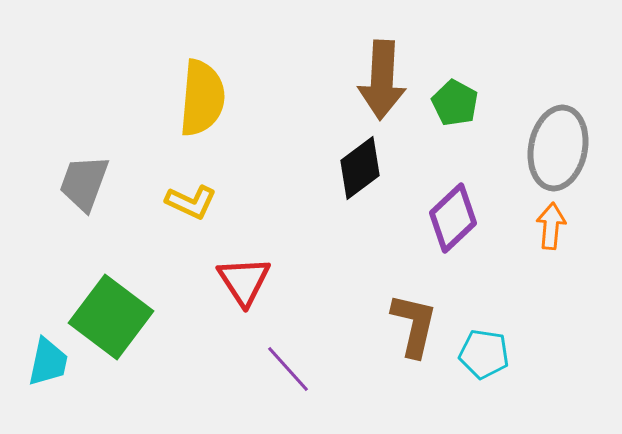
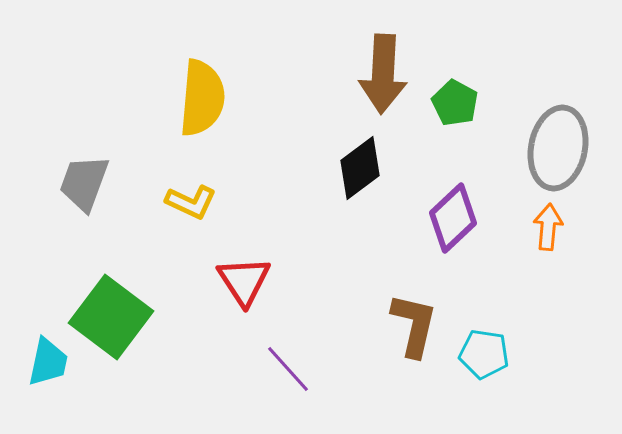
brown arrow: moved 1 px right, 6 px up
orange arrow: moved 3 px left, 1 px down
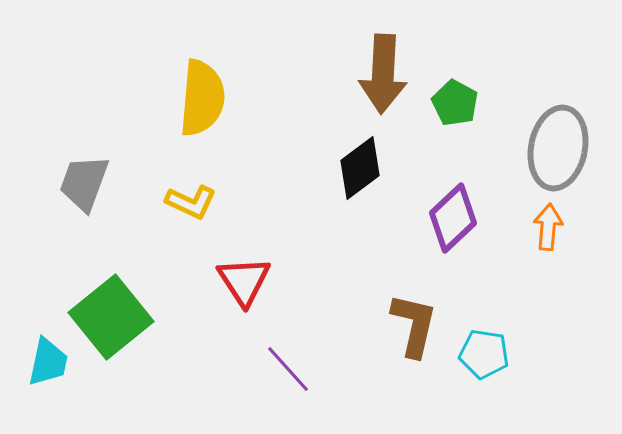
green square: rotated 14 degrees clockwise
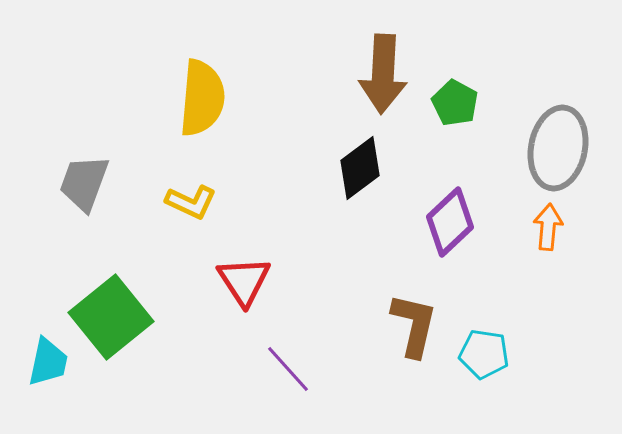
purple diamond: moved 3 px left, 4 px down
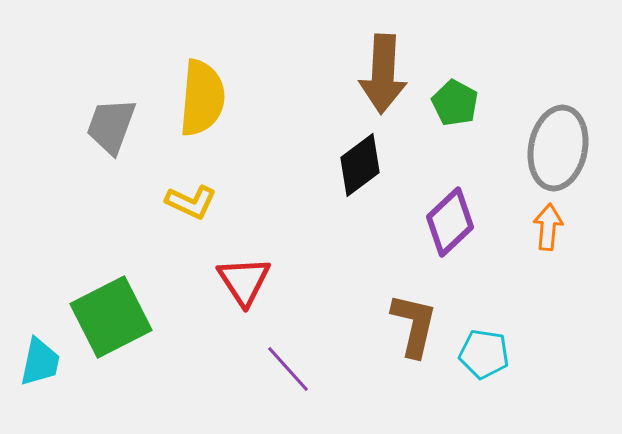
black diamond: moved 3 px up
gray trapezoid: moved 27 px right, 57 px up
green square: rotated 12 degrees clockwise
cyan trapezoid: moved 8 px left
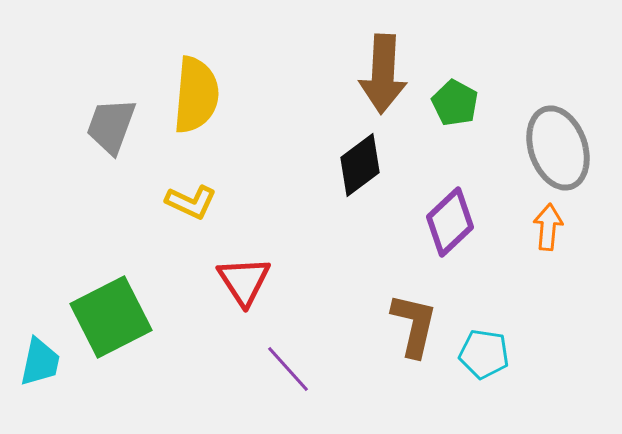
yellow semicircle: moved 6 px left, 3 px up
gray ellipse: rotated 30 degrees counterclockwise
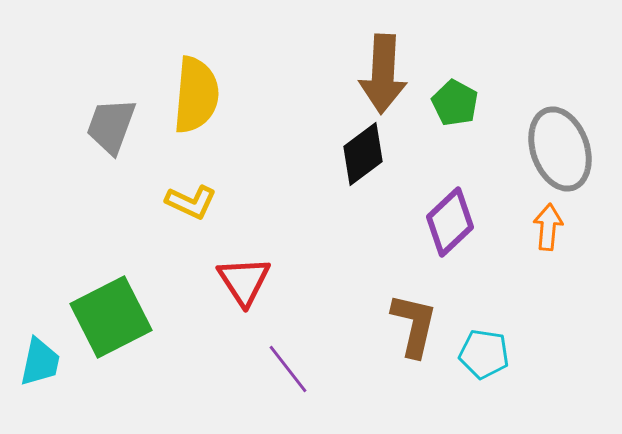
gray ellipse: moved 2 px right, 1 px down
black diamond: moved 3 px right, 11 px up
purple line: rotated 4 degrees clockwise
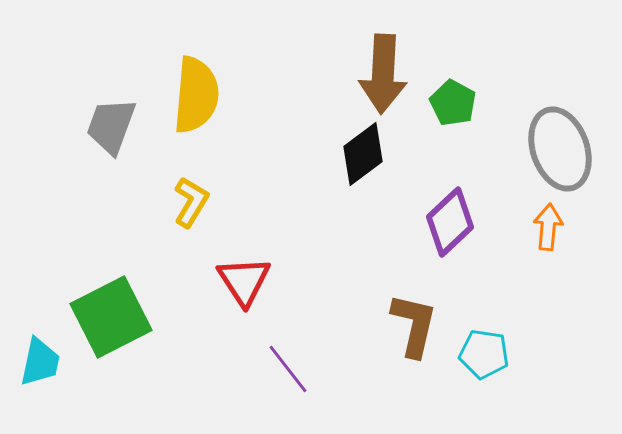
green pentagon: moved 2 px left
yellow L-shape: rotated 84 degrees counterclockwise
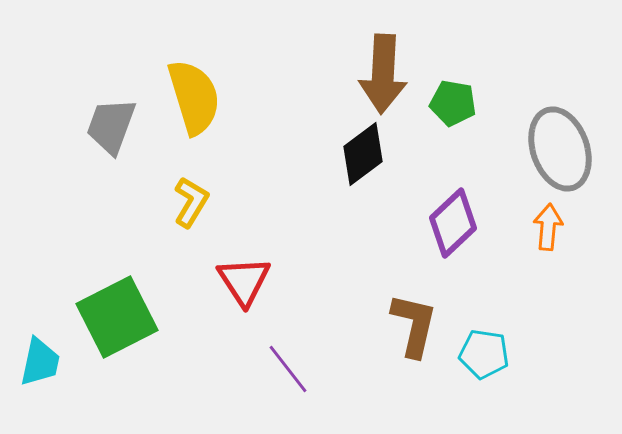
yellow semicircle: moved 2 px left, 2 px down; rotated 22 degrees counterclockwise
green pentagon: rotated 18 degrees counterclockwise
purple diamond: moved 3 px right, 1 px down
green square: moved 6 px right
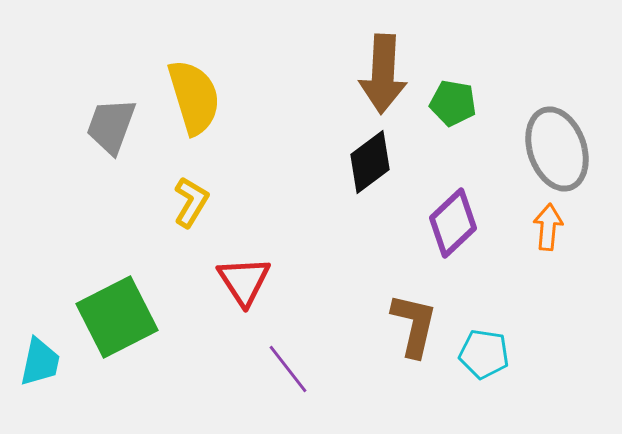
gray ellipse: moved 3 px left
black diamond: moved 7 px right, 8 px down
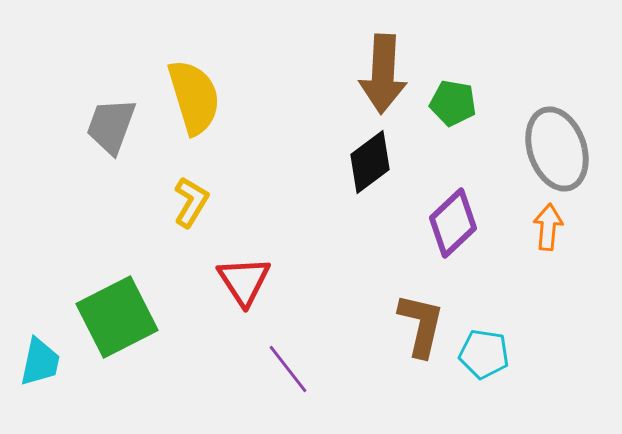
brown L-shape: moved 7 px right
